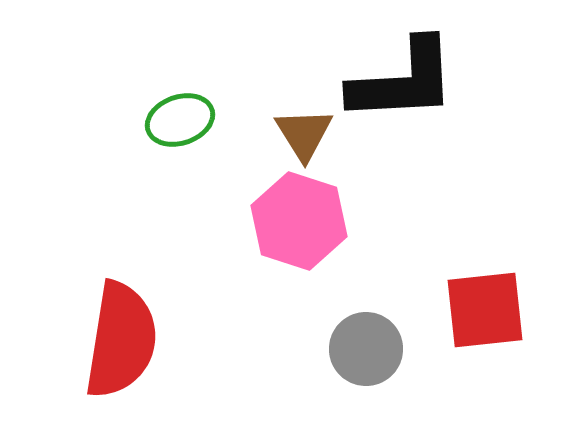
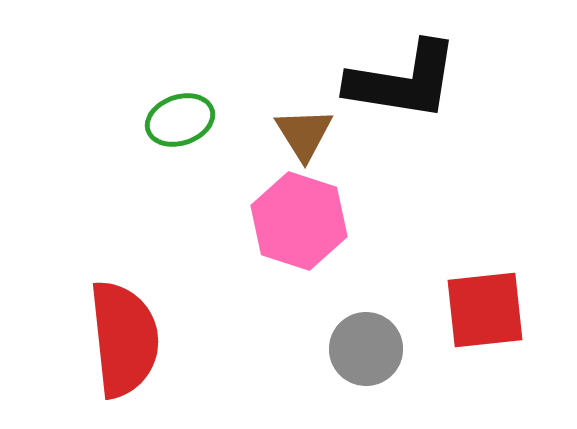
black L-shape: rotated 12 degrees clockwise
red semicircle: moved 3 px right, 1 px up; rotated 15 degrees counterclockwise
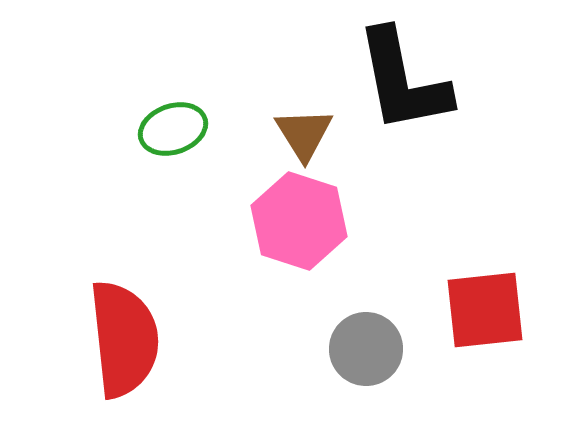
black L-shape: rotated 70 degrees clockwise
green ellipse: moved 7 px left, 9 px down
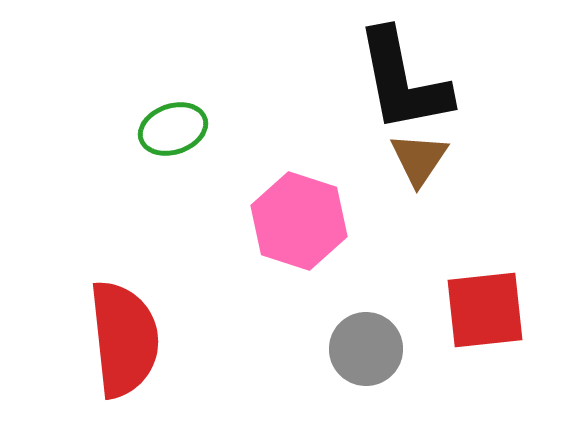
brown triangle: moved 115 px right, 25 px down; rotated 6 degrees clockwise
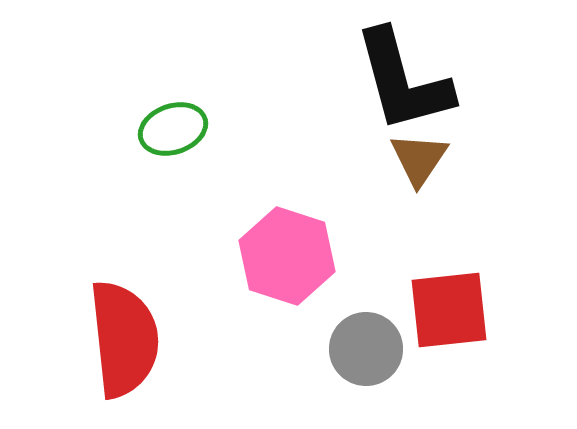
black L-shape: rotated 4 degrees counterclockwise
pink hexagon: moved 12 px left, 35 px down
red square: moved 36 px left
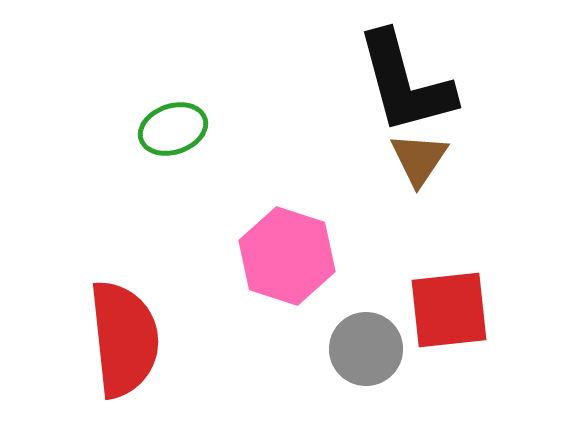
black L-shape: moved 2 px right, 2 px down
